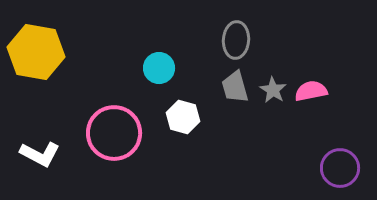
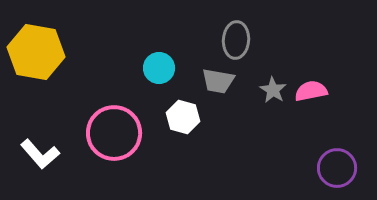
gray trapezoid: moved 17 px left, 6 px up; rotated 64 degrees counterclockwise
white L-shape: rotated 21 degrees clockwise
purple circle: moved 3 px left
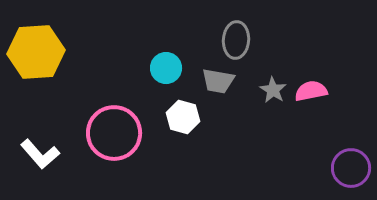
yellow hexagon: rotated 14 degrees counterclockwise
cyan circle: moved 7 px right
purple circle: moved 14 px right
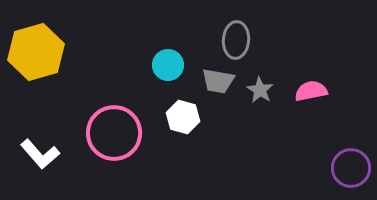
yellow hexagon: rotated 12 degrees counterclockwise
cyan circle: moved 2 px right, 3 px up
gray star: moved 13 px left
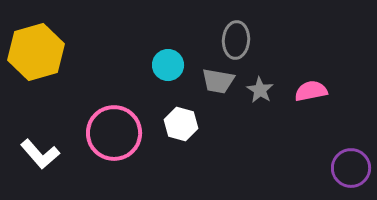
white hexagon: moved 2 px left, 7 px down
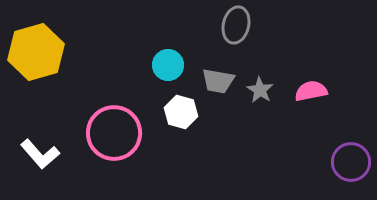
gray ellipse: moved 15 px up; rotated 9 degrees clockwise
white hexagon: moved 12 px up
purple circle: moved 6 px up
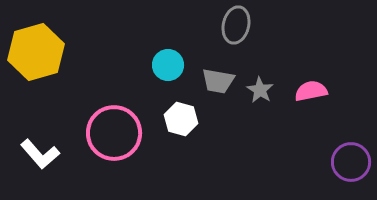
white hexagon: moved 7 px down
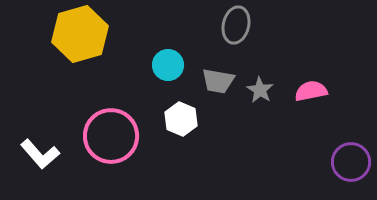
yellow hexagon: moved 44 px right, 18 px up
white hexagon: rotated 8 degrees clockwise
pink circle: moved 3 px left, 3 px down
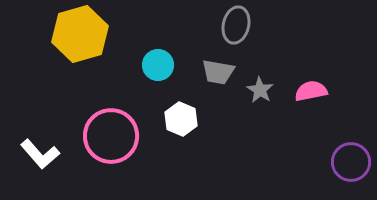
cyan circle: moved 10 px left
gray trapezoid: moved 9 px up
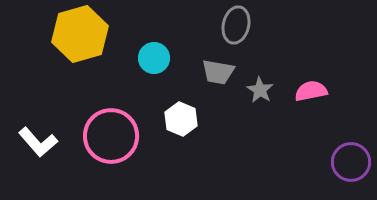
cyan circle: moved 4 px left, 7 px up
white L-shape: moved 2 px left, 12 px up
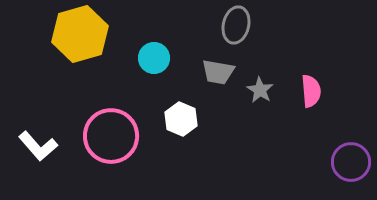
pink semicircle: rotated 96 degrees clockwise
white L-shape: moved 4 px down
